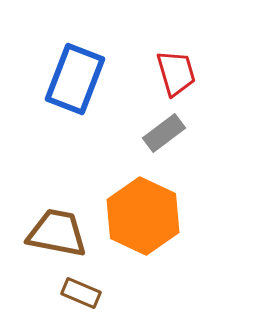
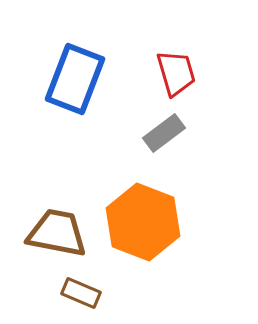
orange hexagon: moved 6 px down; rotated 4 degrees counterclockwise
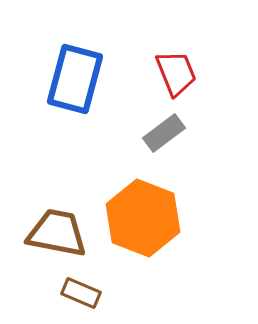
red trapezoid: rotated 6 degrees counterclockwise
blue rectangle: rotated 6 degrees counterclockwise
orange hexagon: moved 4 px up
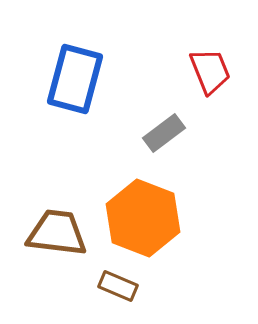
red trapezoid: moved 34 px right, 2 px up
brown trapezoid: rotated 4 degrees counterclockwise
brown rectangle: moved 37 px right, 7 px up
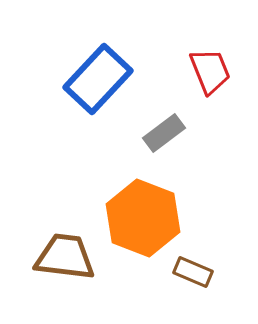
blue rectangle: moved 23 px right; rotated 28 degrees clockwise
brown trapezoid: moved 8 px right, 24 px down
brown rectangle: moved 75 px right, 14 px up
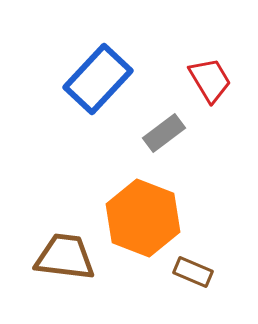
red trapezoid: moved 9 px down; rotated 9 degrees counterclockwise
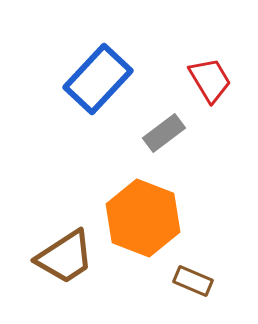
brown trapezoid: rotated 140 degrees clockwise
brown rectangle: moved 9 px down
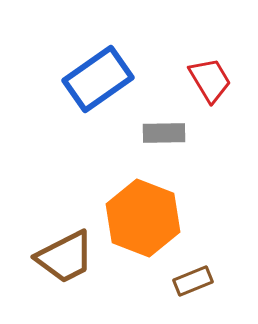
blue rectangle: rotated 12 degrees clockwise
gray rectangle: rotated 36 degrees clockwise
brown trapezoid: rotated 6 degrees clockwise
brown rectangle: rotated 45 degrees counterclockwise
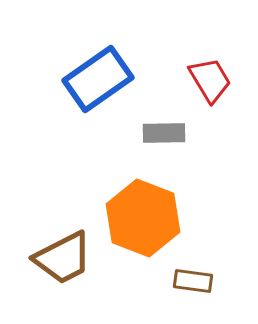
brown trapezoid: moved 2 px left, 1 px down
brown rectangle: rotated 30 degrees clockwise
